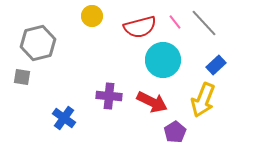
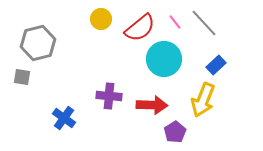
yellow circle: moved 9 px right, 3 px down
red semicircle: moved 1 px down; rotated 24 degrees counterclockwise
cyan circle: moved 1 px right, 1 px up
red arrow: moved 3 px down; rotated 24 degrees counterclockwise
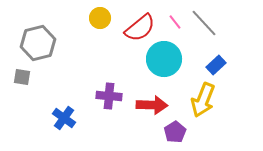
yellow circle: moved 1 px left, 1 px up
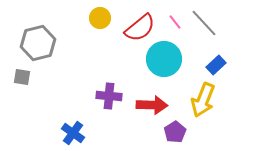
blue cross: moved 9 px right, 15 px down
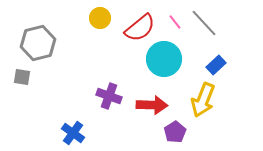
purple cross: rotated 15 degrees clockwise
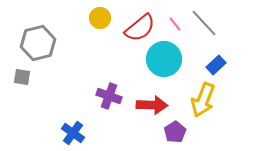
pink line: moved 2 px down
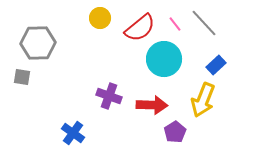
gray hexagon: rotated 12 degrees clockwise
